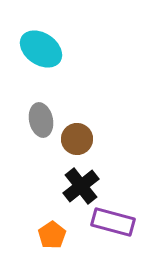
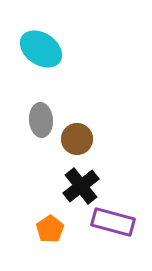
gray ellipse: rotated 8 degrees clockwise
orange pentagon: moved 2 px left, 6 px up
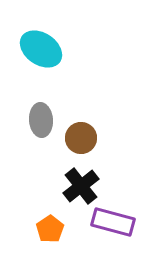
brown circle: moved 4 px right, 1 px up
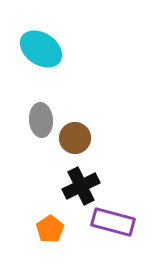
brown circle: moved 6 px left
black cross: rotated 12 degrees clockwise
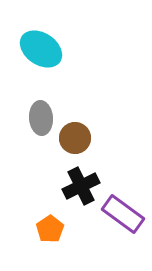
gray ellipse: moved 2 px up
purple rectangle: moved 10 px right, 8 px up; rotated 21 degrees clockwise
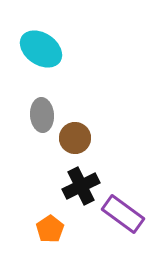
gray ellipse: moved 1 px right, 3 px up
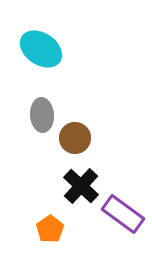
black cross: rotated 21 degrees counterclockwise
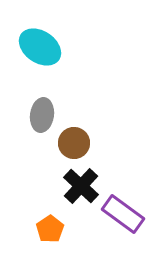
cyan ellipse: moved 1 px left, 2 px up
gray ellipse: rotated 12 degrees clockwise
brown circle: moved 1 px left, 5 px down
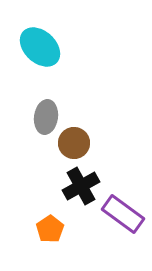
cyan ellipse: rotated 9 degrees clockwise
gray ellipse: moved 4 px right, 2 px down
black cross: rotated 18 degrees clockwise
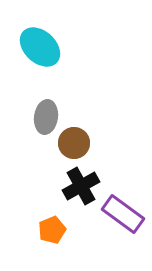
orange pentagon: moved 2 px right, 1 px down; rotated 12 degrees clockwise
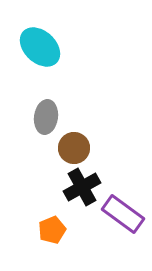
brown circle: moved 5 px down
black cross: moved 1 px right, 1 px down
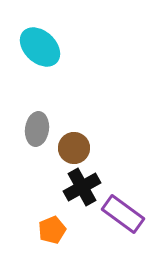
gray ellipse: moved 9 px left, 12 px down
